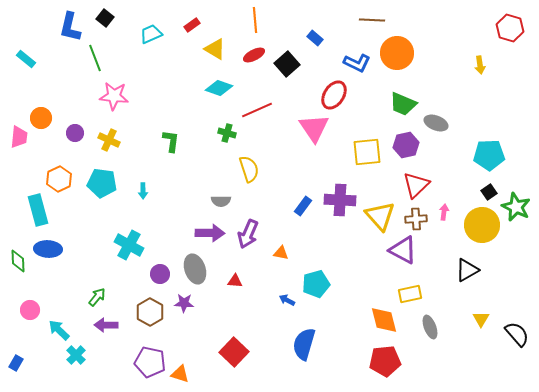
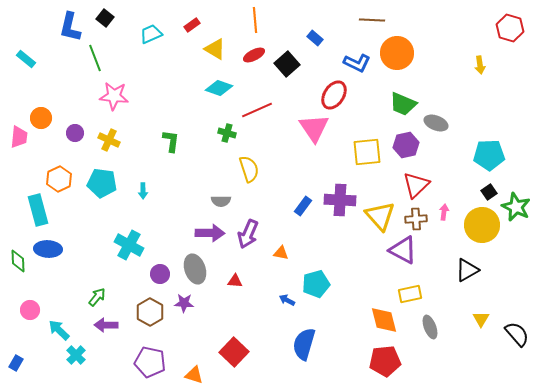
orange triangle at (180, 374): moved 14 px right, 1 px down
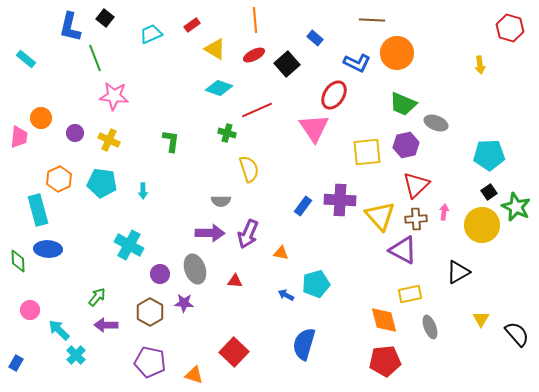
black triangle at (467, 270): moved 9 px left, 2 px down
blue arrow at (287, 300): moved 1 px left, 5 px up
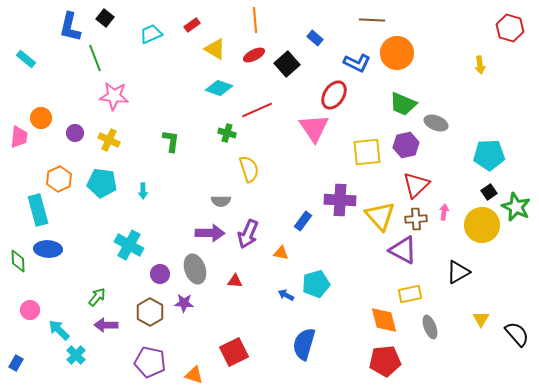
blue rectangle at (303, 206): moved 15 px down
red square at (234, 352): rotated 20 degrees clockwise
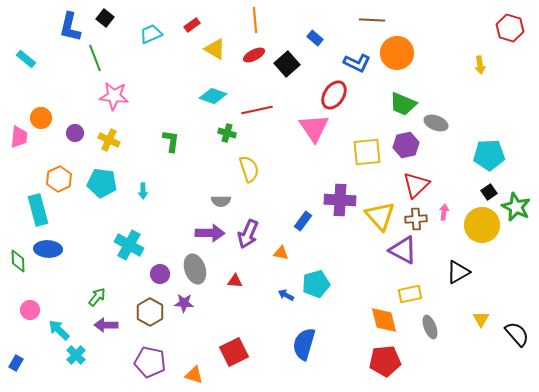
cyan diamond at (219, 88): moved 6 px left, 8 px down
red line at (257, 110): rotated 12 degrees clockwise
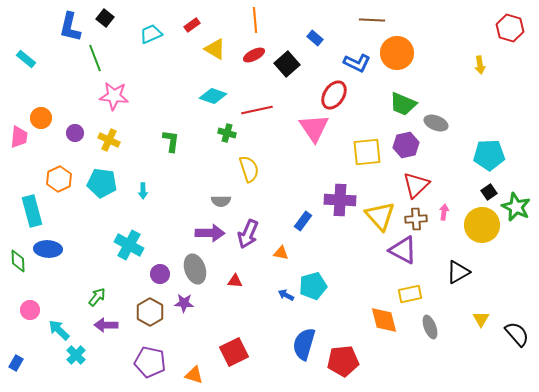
cyan rectangle at (38, 210): moved 6 px left, 1 px down
cyan pentagon at (316, 284): moved 3 px left, 2 px down
red pentagon at (385, 361): moved 42 px left
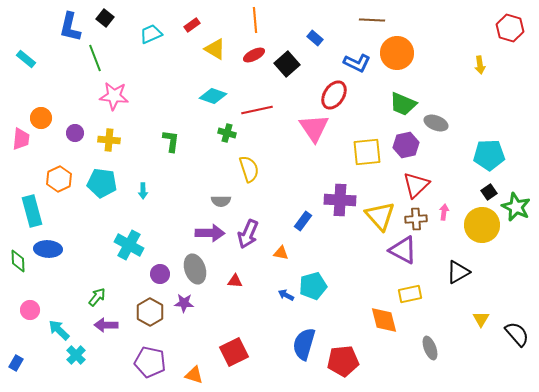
pink trapezoid at (19, 137): moved 2 px right, 2 px down
yellow cross at (109, 140): rotated 20 degrees counterclockwise
gray ellipse at (430, 327): moved 21 px down
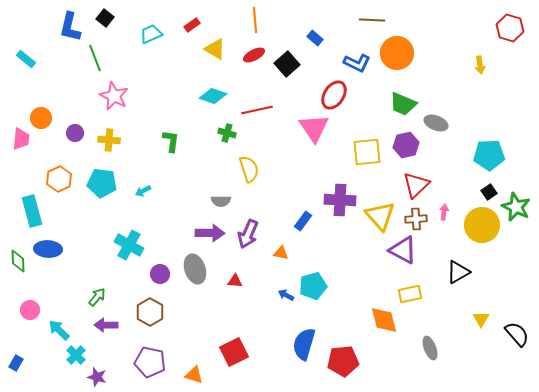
pink star at (114, 96): rotated 20 degrees clockwise
cyan arrow at (143, 191): rotated 63 degrees clockwise
purple star at (184, 303): moved 87 px left, 74 px down; rotated 12 degrees clockwise
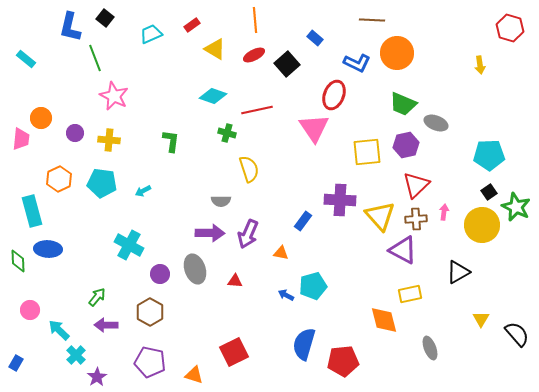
red ellipse at (334, 95): rotated 12 degrees counterclockwise
purple star at (97, 377): rotated 24 degrees clockwise
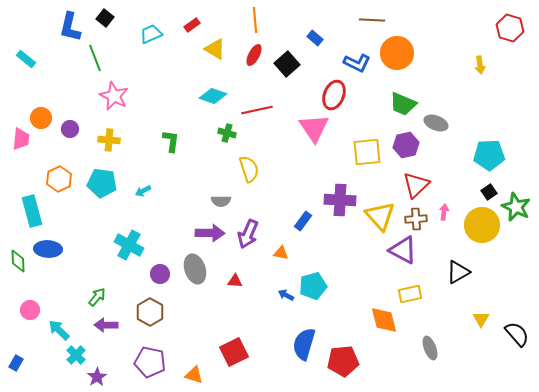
red ellipse at (254, 55): rotated 35 degrees counterclockwise
purple circle at (75, 133): moved 5 px left, 4 px up
